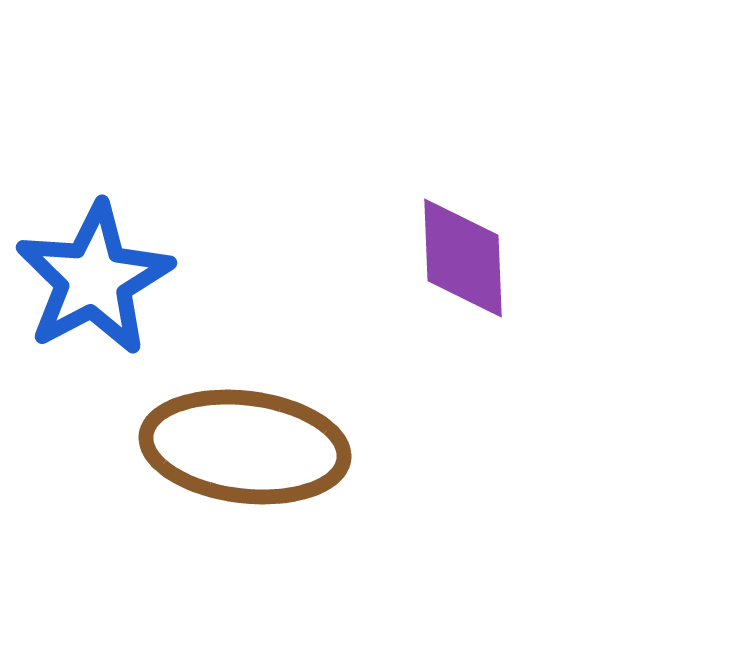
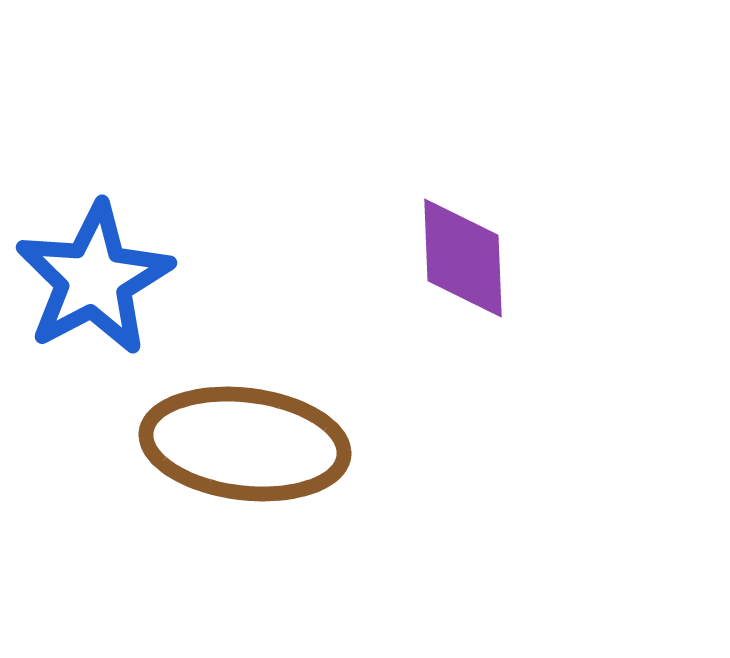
brown ellipse: moved 3 px up
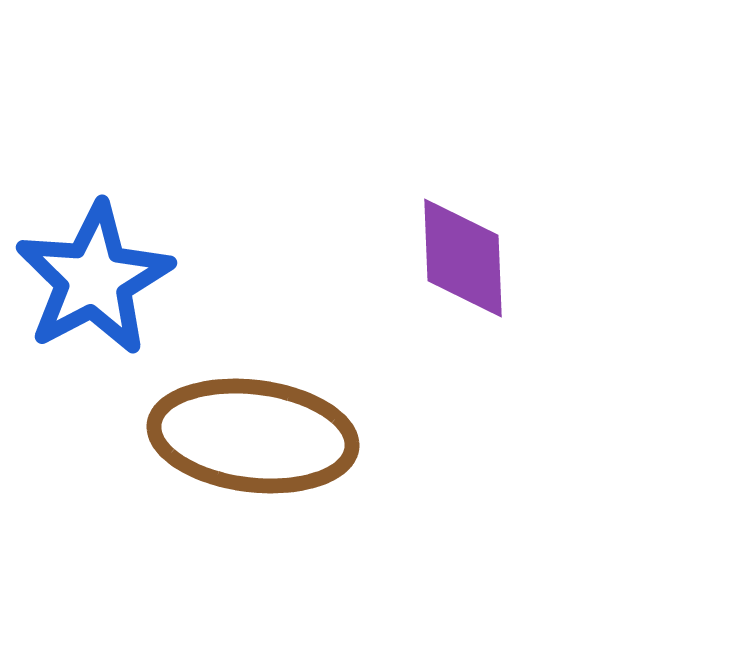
brown ellipse: moved 8 px right, 8 px up
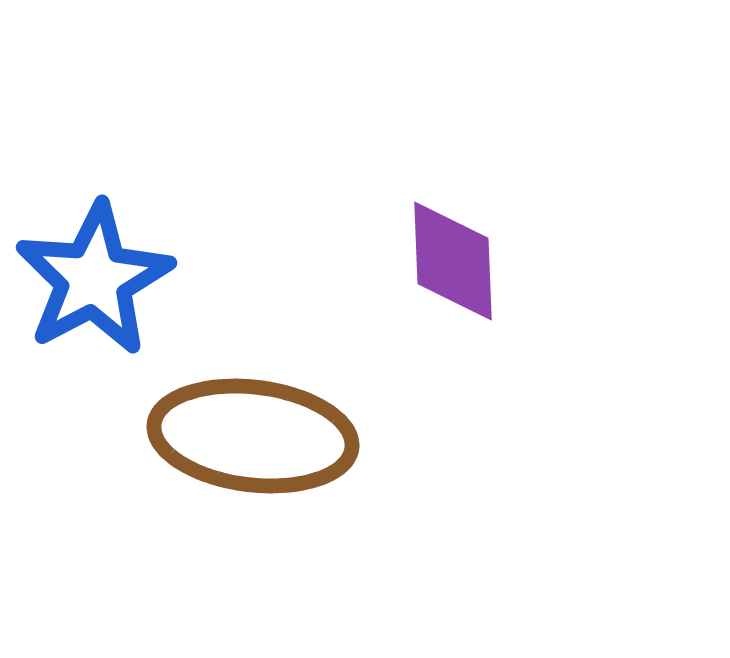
purple diamond: moved 10 px left, 3 px down
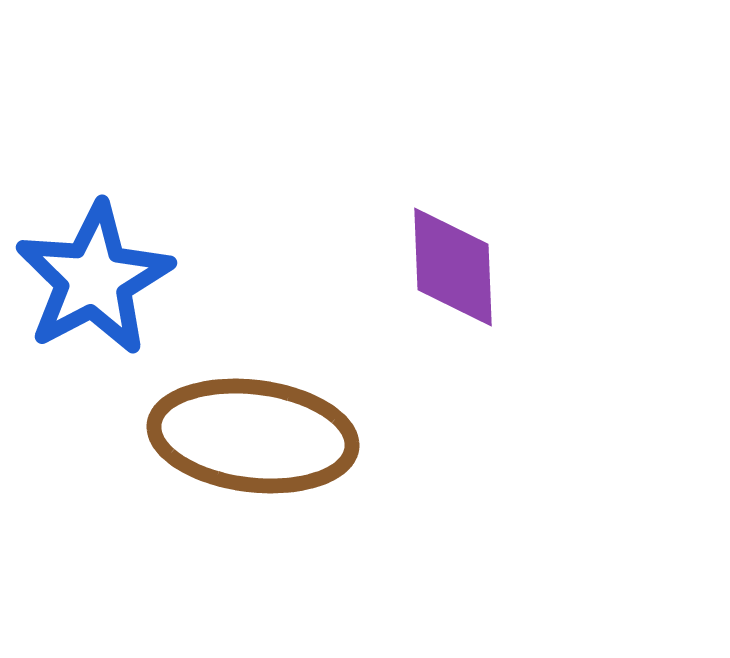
purple diamond: moved 6 px down
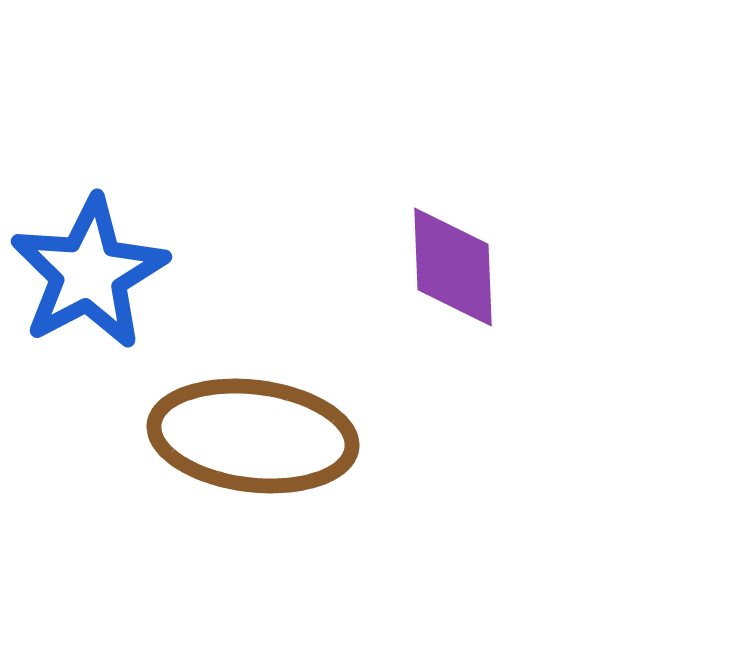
blue star: moved 5 px left, 6 px up
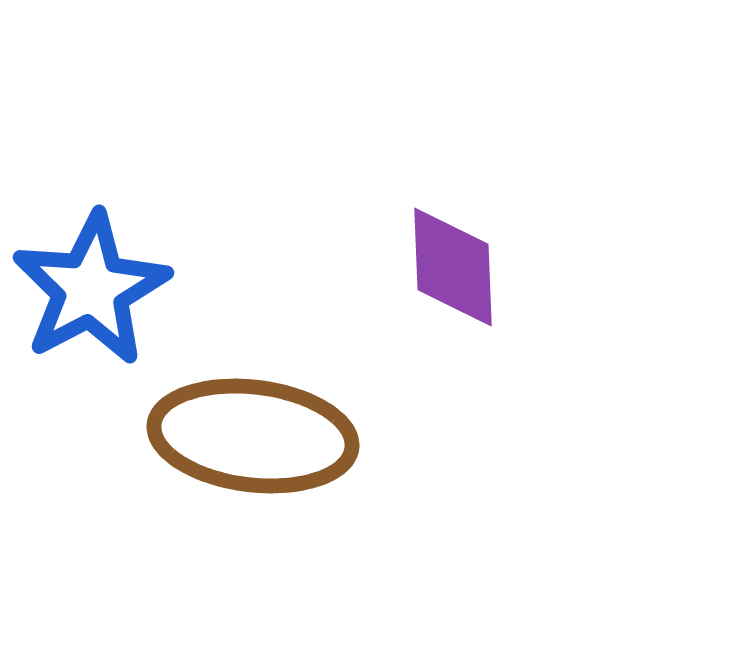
blue star: moved 2 px right, 16 px down
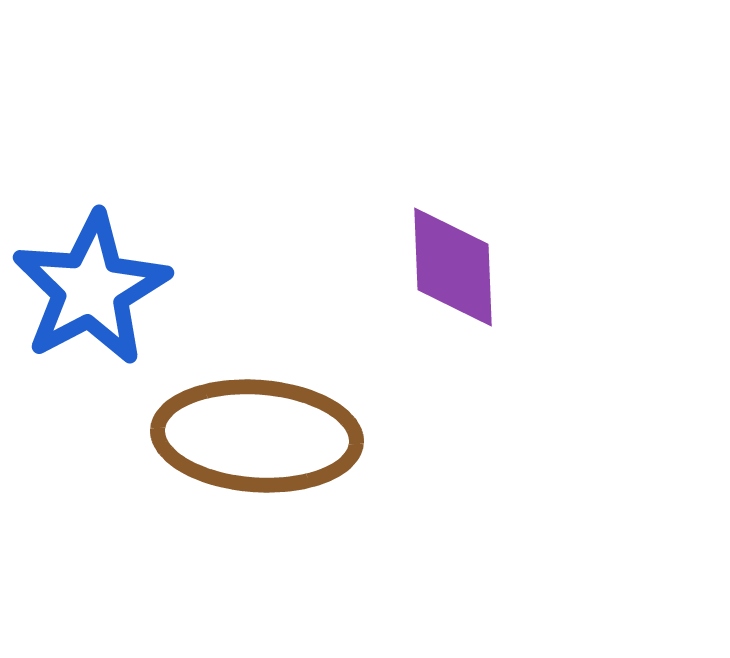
brown ellipse: moved 4 px right; rotated 3 degrees counterclockwise
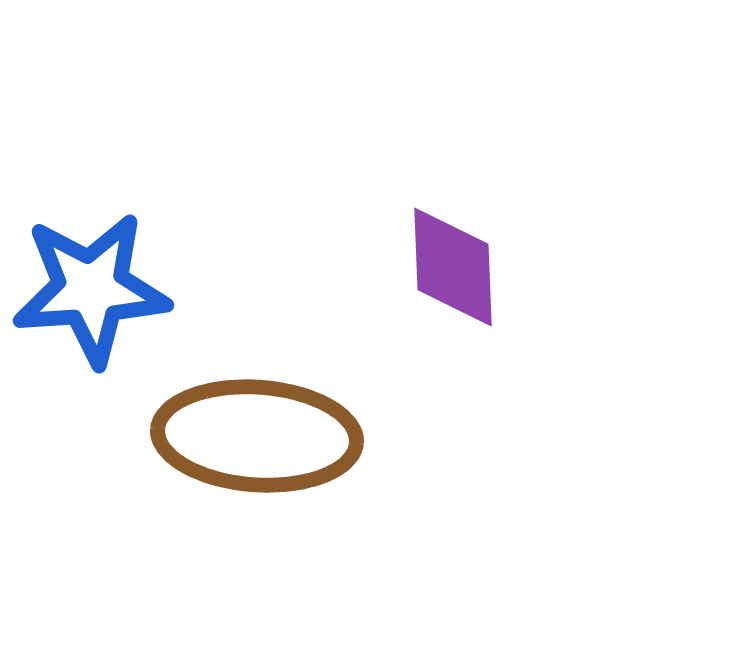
blue star: rotated 24 degrees clockwise
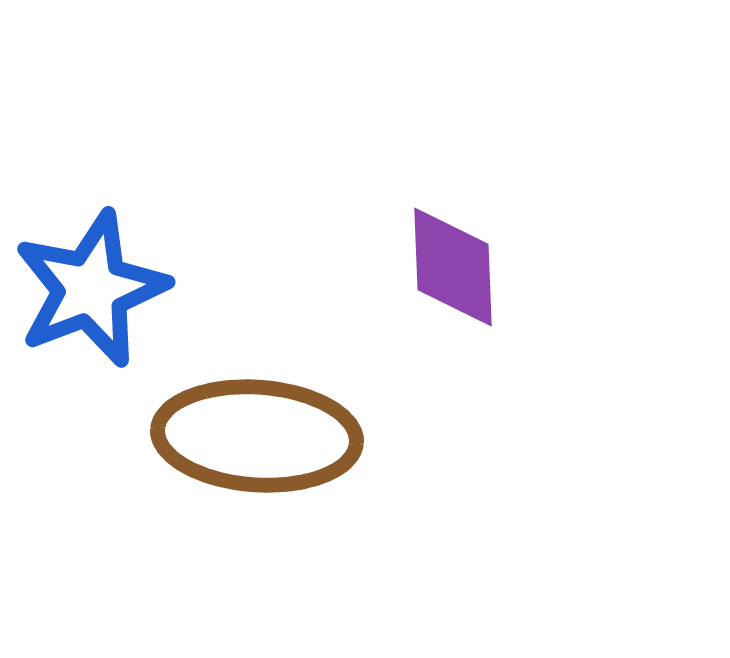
blue star: rotated 17 degrees counterclockwise
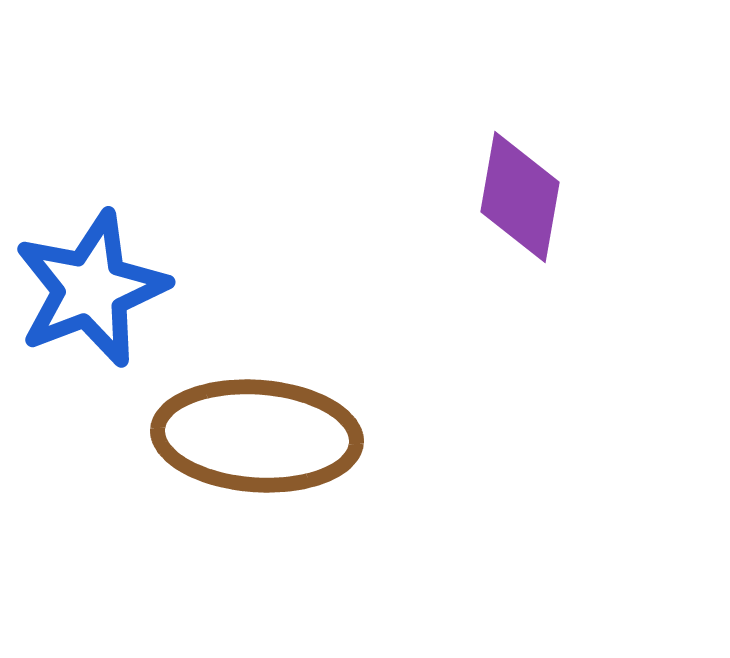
purple diamond: moved 67 px right, 70 px up; rotated 12 degrees clockwise
